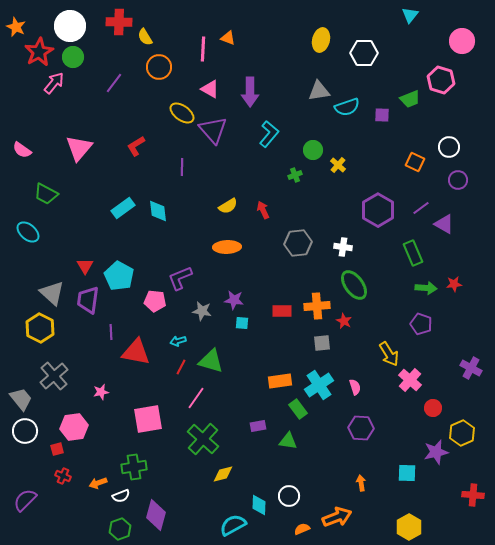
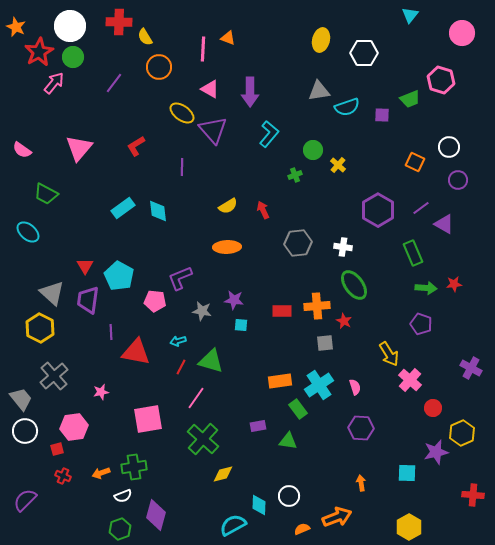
pink circle at (462, 41): moved 8 px up
cyan square at (242, 323): moved 1 px left, 2 px down
gray square at (322, 343): moved 3 px right
orange arrow at (98, 483): moved 3 px right, 10 px up
white semicircle at (121, 496): moved 2 px right
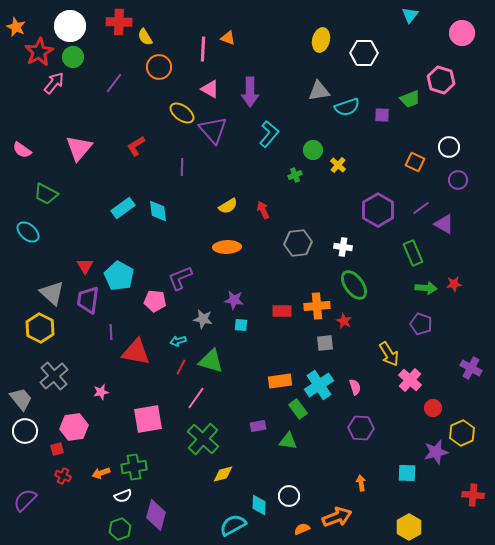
gray star at (202, 311): moved 1 px right, 8 px down
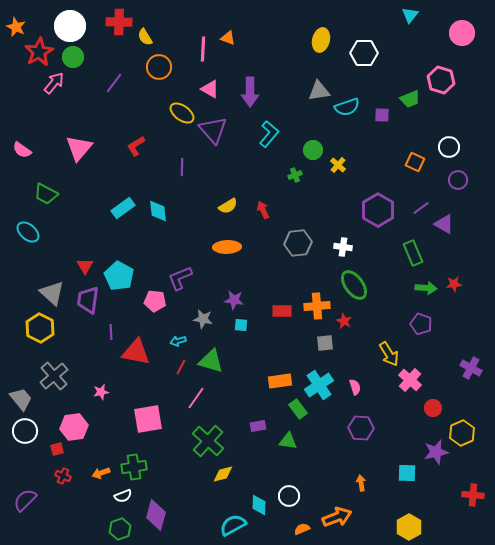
green cross at (203, 439): moved 5 px right, 2 px down
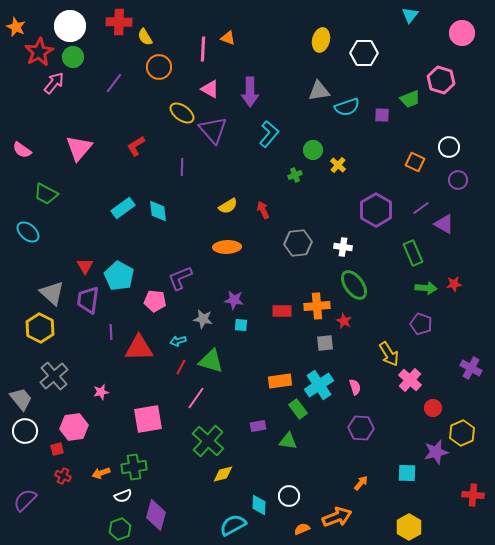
purple hexagon at (378, 210): moved 2 px left
red triangle at (136, 352): moved 3 px right, 4 px up; rotated 12 degrees counterclockwise
orange arrow at (361, 483): rotated 49 degrees clockwise
